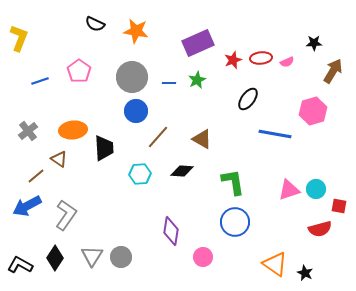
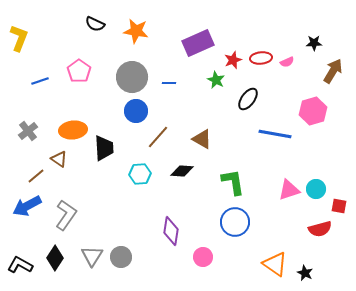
green star at (197, 80): moved 19 px right; rotated 18 degrees counterclockwise
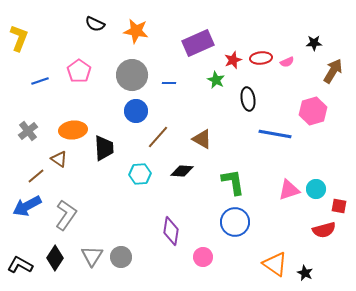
gray circle at (132, 77): moved 2 px up
black ellipse at (248, 99): rotated 45 degrees counterclockwise
red semicircle at (320, 229): moved 4 px right, 1 px down
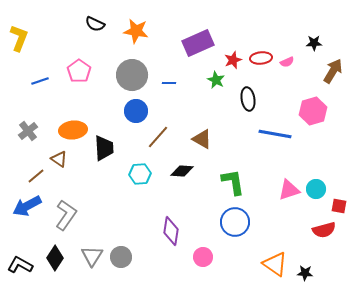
black star at (305, 273): rotated 21 degrees counterclockwise
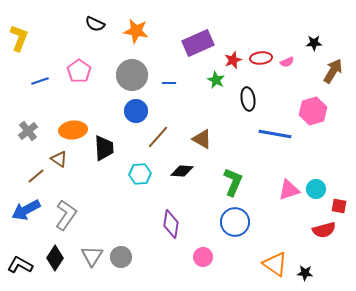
green L-shape at (233, 182): rotated 32 degrees clockwise
blue arrow at (27, 206): moved 1 px left, 4 px down
purple diamond at (171, 231): moved 7 px up
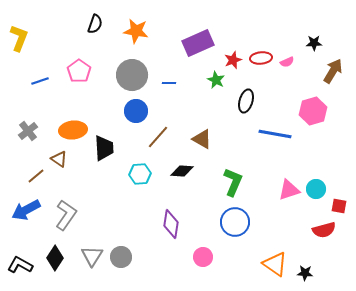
black semicircle at (95, 24): rotated 96 degrees counterclockwise
black ellipse at (248, 99): moved 2 px left, 2 px down; rotated 25 degrees clockwise
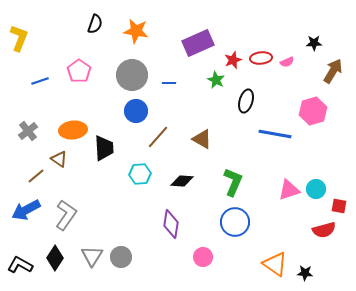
black diamond at (182, 171): moved 10 px down
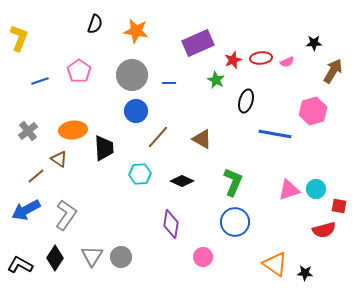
black diamond at (182, 181): rotated 20 degrees clockwise
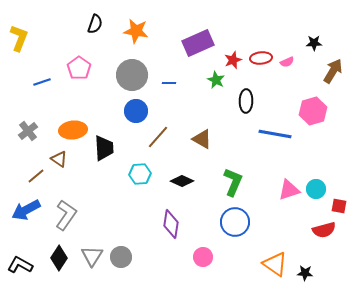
pink pentagon at (79, 71): moved 3 px up
blue line at (40, 81): moved 2 px right, 1 px down
black ellipse at (246, 101): rotated 15 degrees counterclockwise
black diamond at (55, 258): moved 4 px right
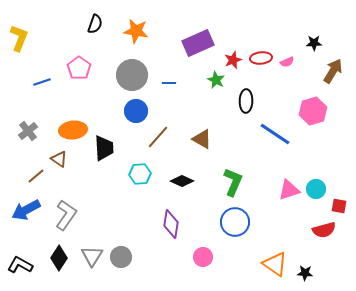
blue line at (275, 134): rotated 24 degrees clockwise
